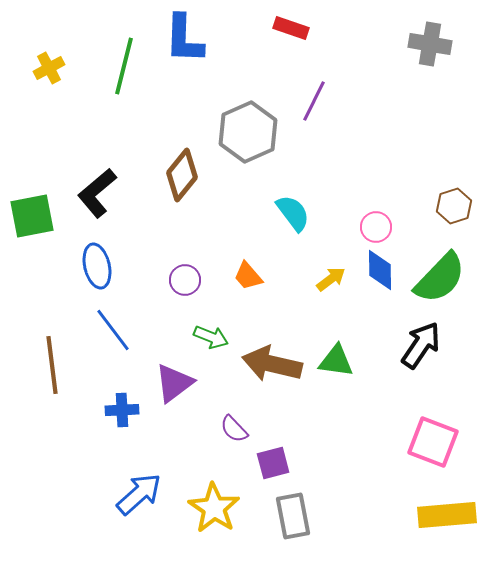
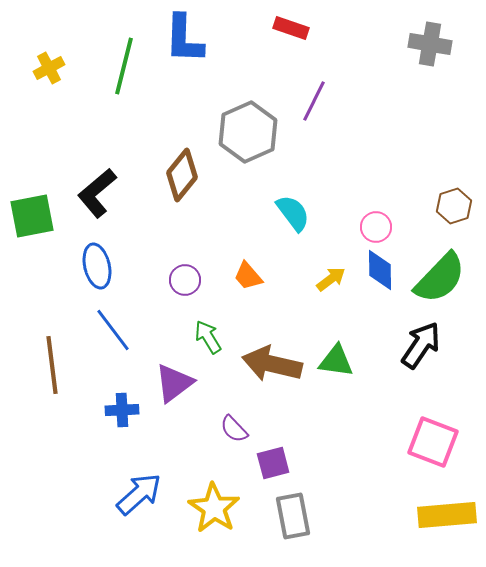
green arrow: moved 3 px left; rotated 144 degrees counterclockwise
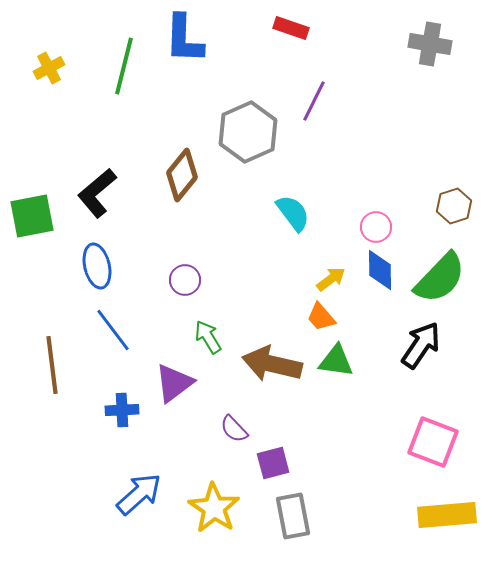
orange trapezoid: moved 73 px right, 41 px down
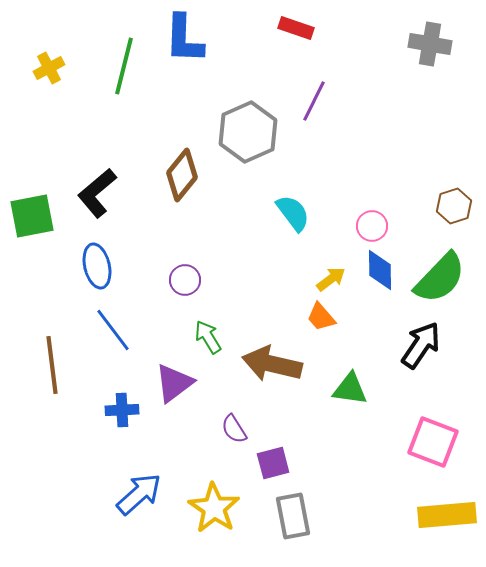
red rectangle: moved 5 px right
pink circle: moved 4 px left, 1 px up
green triangle: moved 14 px right, 28 px down
purple semicircle: rotated 12 degrees clockwise
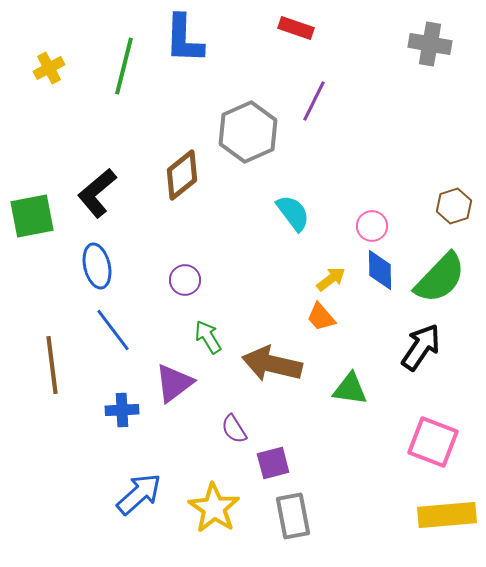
brown diamond: rotated 12 degrees clockwise
black arrow: moved 2 px down
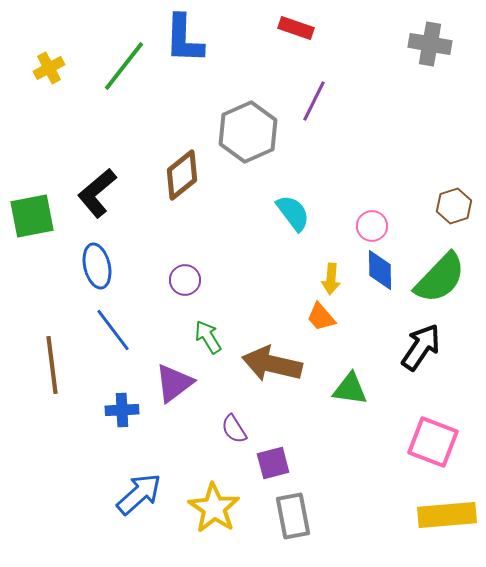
green line: rotated 24 degrees clockwise
yellow arrow: rotated 132 degrees clockwise
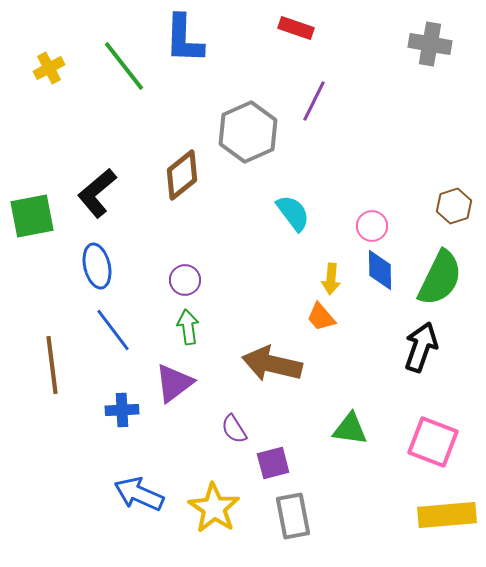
green line: rotated 76 degrees counterclockwise
green semicircle: rotated 18 degrees counterclockwise
green arrow: moved 20 px left, 10 px up; rotated 24 degrees clockwise
black arrow: rotated 15 degrees counterclockwise
green triangle: moved 40 px down
blue arrow: rotated 114 degrees counterclockwise
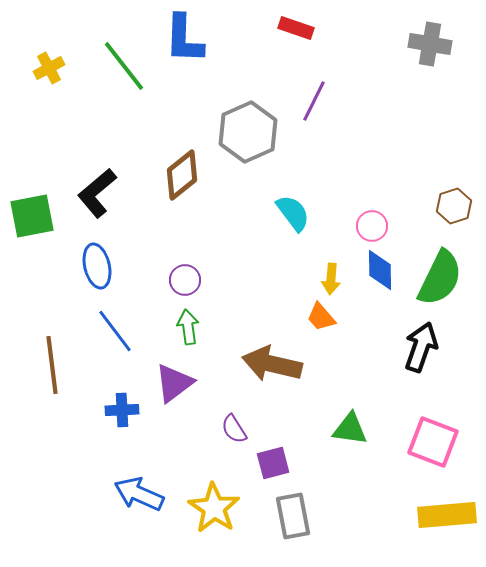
blue line: moved 2 px right, 1 px down
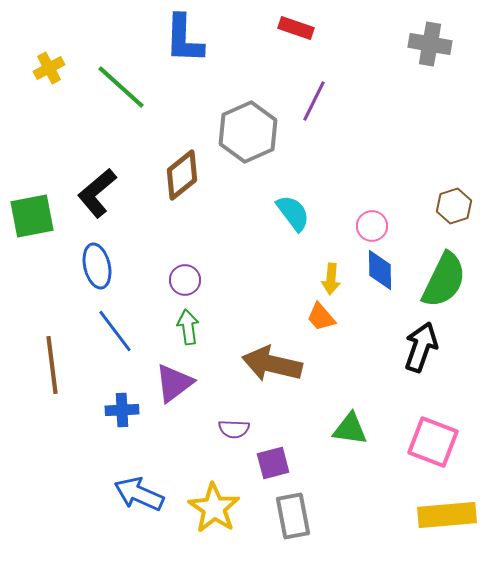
green line: moved 3 px left, 21 px down; rotated 10 degrees counterclockwise
green semicircle: moved 4 px right, 2 px down
purple semicircle: rotated 56 degrees counterclockwise
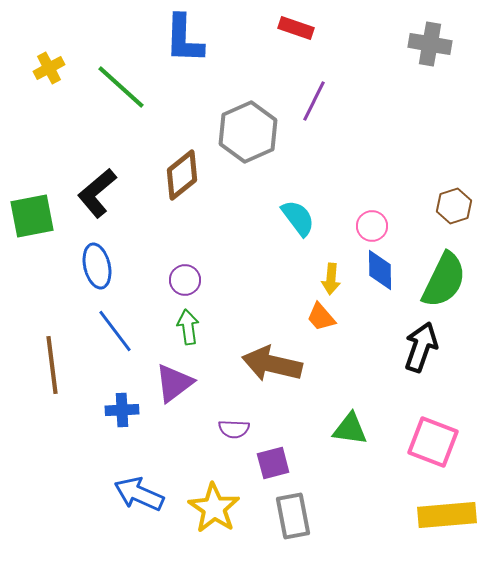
cyan semicircle: moved 5 px right, 5 px down
